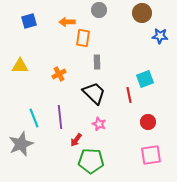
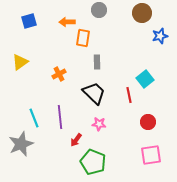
blue star: rotated 21 degrees counterclockwise
yellow triangle: moved 4 px up; rotated 36 degrees counterclockwise
cyan square: rotated 18 degrees counterclockwise
pink star: rotated 16 degrees counterclockwise
green pentagon: moved 2 px right, 1 px down; rotated 20 degrees clockwise
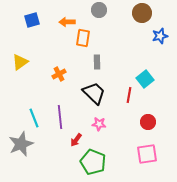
blue square: moved 3 px right, 1 px up
red line: rotated 21 degrees clockwise
pink square: moved 4 px left, 1 px up
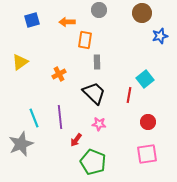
orange rectangle: moved 2 px right, 2 px down
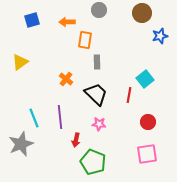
orange cross: moved 7 px right, 5 px down; rotated 24 degrees counterclockwise
black trapezoid: moved 2 px right, 1 px down
red arrow: rotated 24 degrees counterclockwise
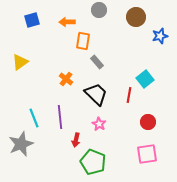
brown circle: moved 6 px left, 4 px down
orange rectangle: moved 2 px left, 1 px down
gray rectangle: rotated 40 degrees counterclockwise
pink star: rotated 24 degrees clockwise
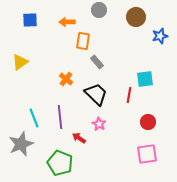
blue square: moved 2 px left; rotated 14 degrees clockwise
cyan square: rotated 30 degrees clockwise
red arrow: moved 3 px right, 2 px up; rotated 112 degrees clockwise
green pentagon: moved 33 px left, 1 px down
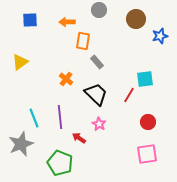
brown circle: moved 2 px down
red line: rotated 21 degrees clockwise
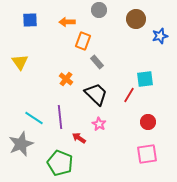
orange rectangle: rotated 12 degrees clockwise
yellow triangle: rotated 30 degrees counterclockwise
cyan line: rotated 36 degrees counterclockwise
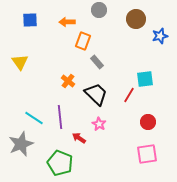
orange cross: moved 2 px right, 2 px down
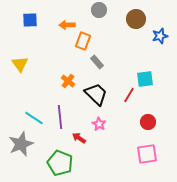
orange arrow: moved 3 px down
yellow triangle: moved 2 px down
